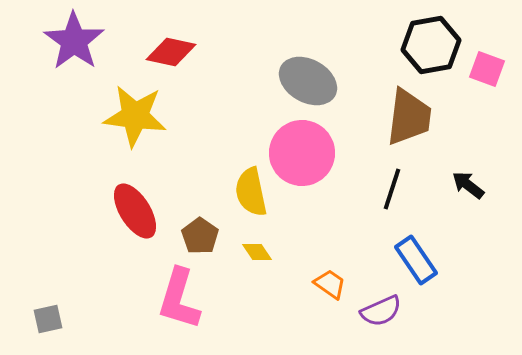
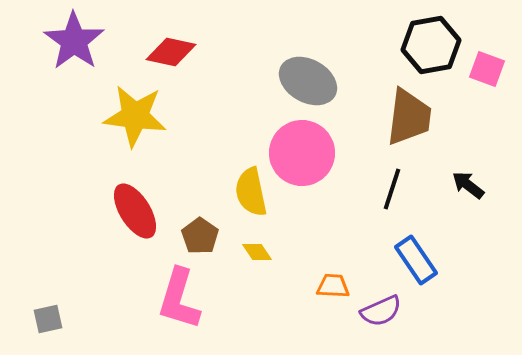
orange trapezoid: moved 3 px right, 2 px down; rotated 32 degrees counterclockwise
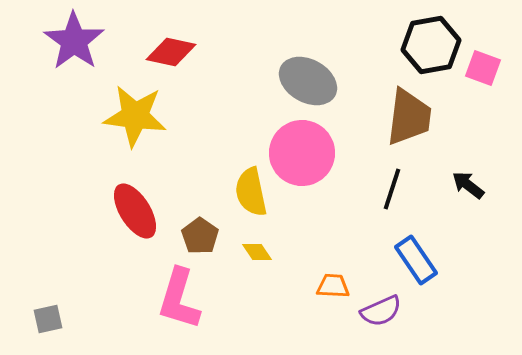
pink square: moved 4 px left, 1 px up
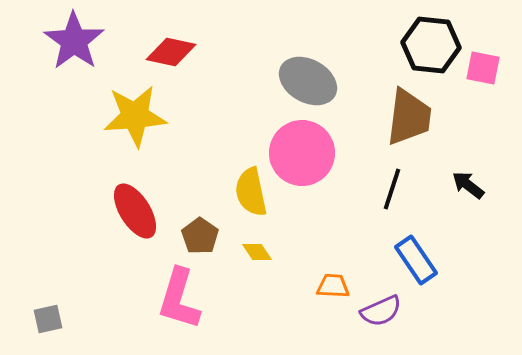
black hexagon: rotated 16 degrees clockwise
pink square: rotated 9 degrees counterclockwise
yellow star: rotated 12 degrees counterclockwise
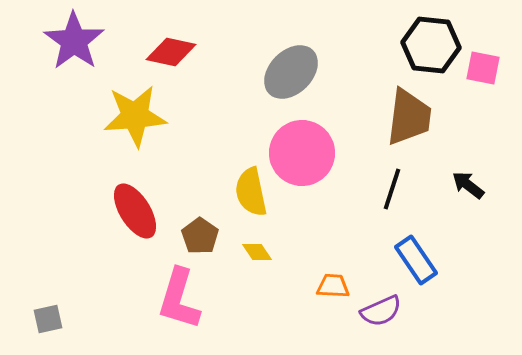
gray ellipse: moved 17 px left, 9 px up; rotated 74 degrees counterclockwise
